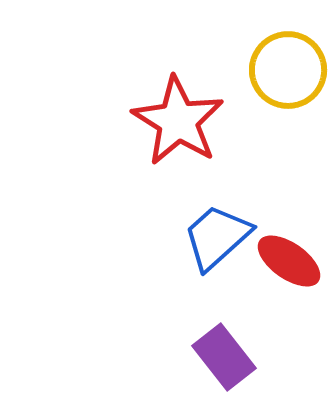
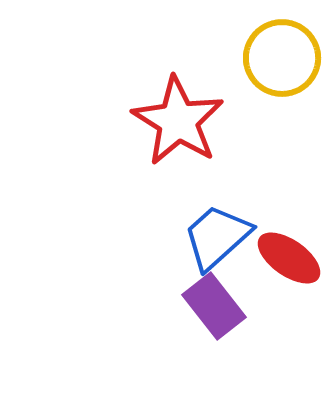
yellow circle: moved 6 px left, 12 px up
red ellipse: moved 3 px up
purple rectangle: moved 10 px left, 51 px up
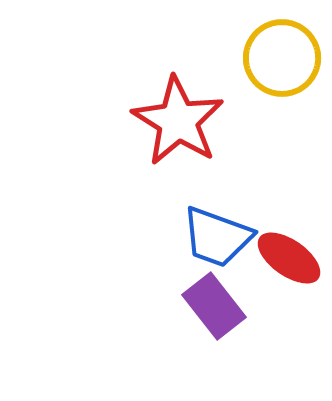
blue trapezoid: rotated 118 degrees counterclockwise
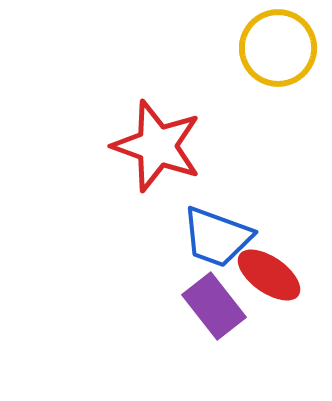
yellow circle: moved 4 px left, 10 px up
red star: moved 21 px left, 25 px down; rotated 12 degrees counterclockwise
red ellipse: moved 20 px left, 17 px down
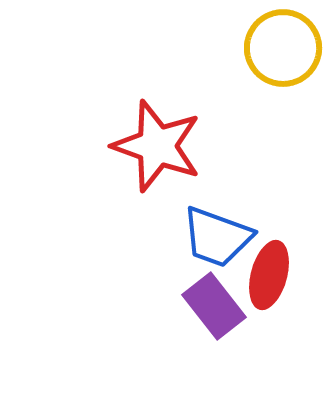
yellow circle: moved 5 px right
red ellipse: rotated 70 degrees clockwise
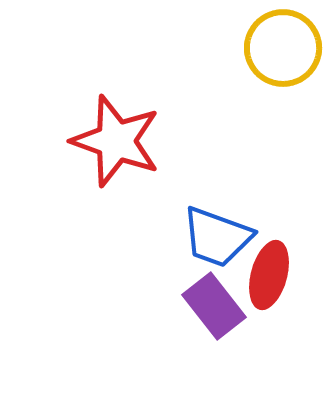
red star: moved 41 px left, 5 px up
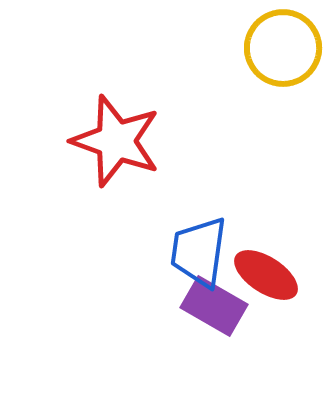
blue trapezoid: moved 18 px left, 15 px down; rotated 78 degrees clockwise
red ellipse: moved 3 px left; rotated 72 degrees counterclockwise
purple rectangle: rotated 22 degrees counterclockwise
